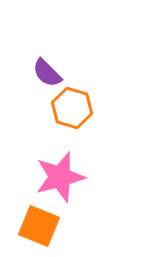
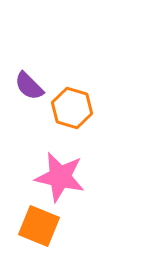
purple semicircle: moved 18 px left, 13 px down
pink star: rotated 27 degrees clockwise
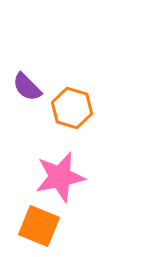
purple semicircle: moved 2 px left, 1 px down
pink star: rotated 24 degrees counterclockwise
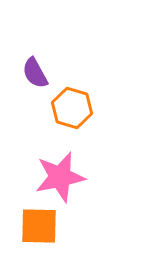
purple semicircle: moved 8 px right, 14 px up; rotated 16 degrees clockwise
orange square: rotated 21 degrees counterclockwise
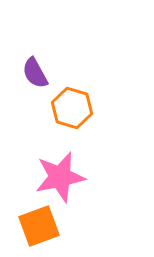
orange square: rotated 21 degrees counterclockwise
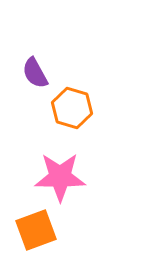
pink star: rotated 12 degrees clockwise
orange square: moved 3 px left, 4 px down
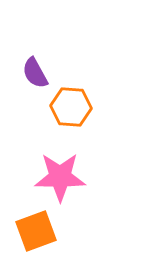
orange hexagon: moved 1 px left, 1 px up; rotated 12 degrees counterclockwise
orange square: moved 1 px down
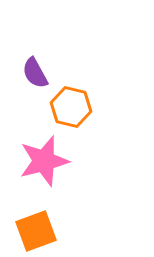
orange hexagon: rotated 9 degrees clockwise
pink star: moved 16 px left, 16 px up; rotated 15 degrees counterclockwise
